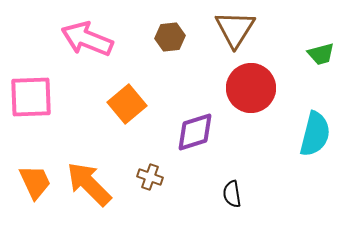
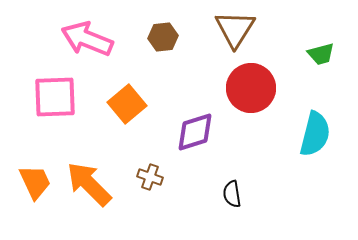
brown hexagon: moved 7 px left
pink square: moved 24 px right
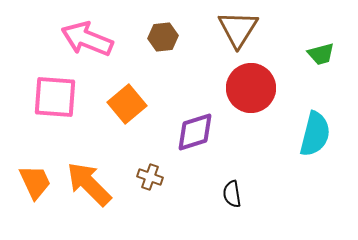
brown triangle: moved 3 px right
pink square: rotated 6 degrees clockwise
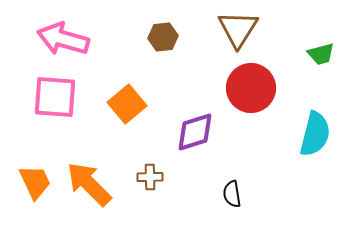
pink arrow: moved 24 px left; rotated 6 degrees counterclockwise
brown cross: rotated 20 degrees counterclockwise
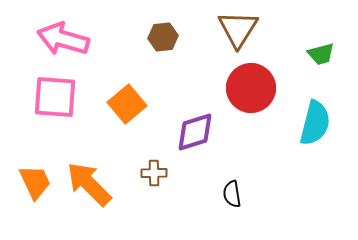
cyan semicircle: moved 11 px up
brown cross: moved 4 px right, 4 px up
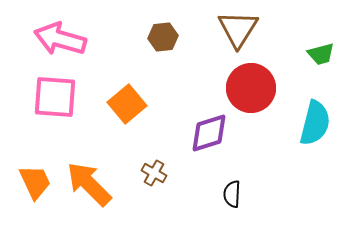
pink arrow: moved 3 px left
purple diamond: moved 14 px right, 1 px down
brown cross: rotated 30 degrees clockwise
black semicircle: rotated 12 degrees clockwise
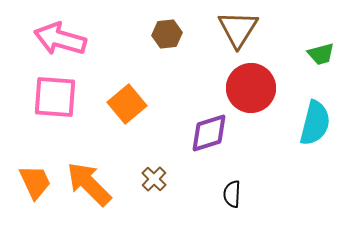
brown hexagon: moved 4 px right, 3 px up
brown cross: moved 6 px down; rotated 15 degrees clockwise
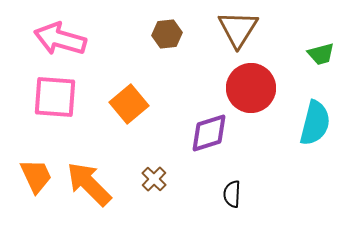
orange square: moved 2 px right
orange trapezoid: moved 1 px right, 6 px up
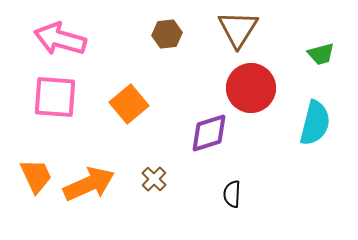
orange arrow: rotated 111 degrees clockwise
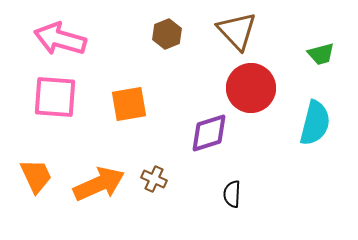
brown triangle: moved 1 px left, 2 px down; rotated 15 degrees counterclockwise
brown hexagon: rotated 16 degrees counterclockwise
orange square: rotated 30 degrees clockwise
brown cross: rotated 20 degrees counterclockwise
orange arrow: moved 10 px right
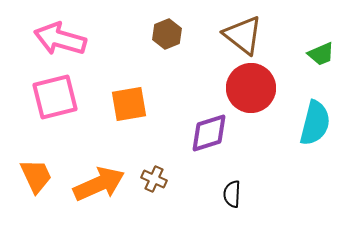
brown triangle: moved 6 px right, 4 px down; rotated 9 degrees counterclockwise
green trapezoid: rotated 8 degrees counterclockwise
pink square: rotated 18 degrees counterclockwise
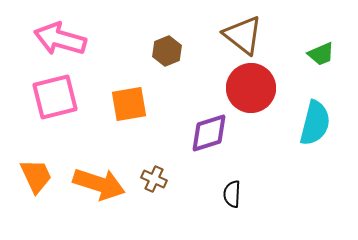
brown hexagon: moved 17 px down
orange arrow: rotated 42 degrees clockwise
